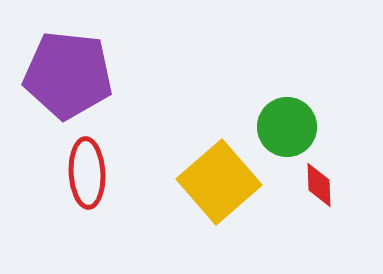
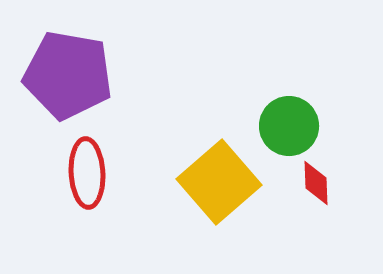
purple pentagon: rotated 4 degrees clockwise
green circle: moved 2 px right, 1 px up
red diamond: moved 3 px left, 2 px up
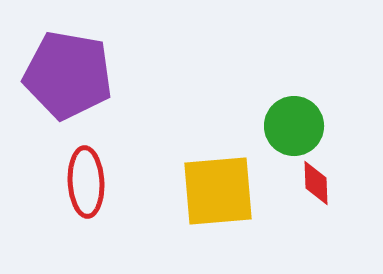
green circle: moved 5 px right
red ellipse: moved 1 px left, 9 px down
yellow square: moved 1 px left, 9 px down; rotated 36 degrees clockwise
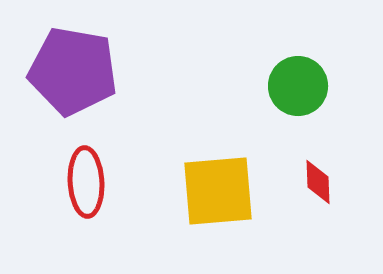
purple pentagon: moved 5 px right, 4 px up
green circle: moved 4 px right, 40 px up
red diamond: moved 2 px right, 1 px up
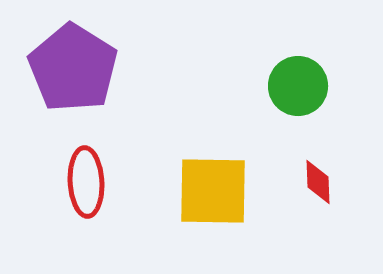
purple pentagon: moved 3 px up; rotated 22 degrees clockwise
yellow square: moved 5 px left; rotated 6 degrees clockwise
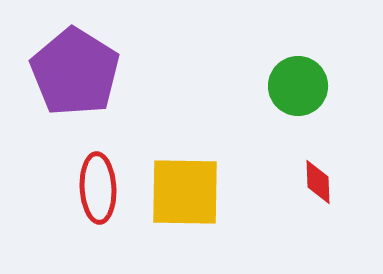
purple pentagon: moved 2 px right, 4 px down
red ellipse: moved 12 px right, 6 px down
yellow square: moved 28 px left, 1 px down
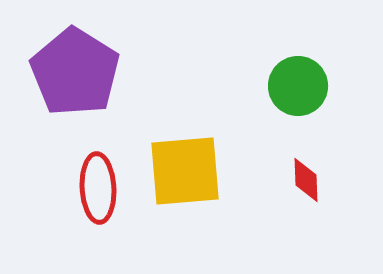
red diamond: moved 12 px left, 2 px up
yellow square: moved 21 px up; rotated 6 degrees counterclockwise
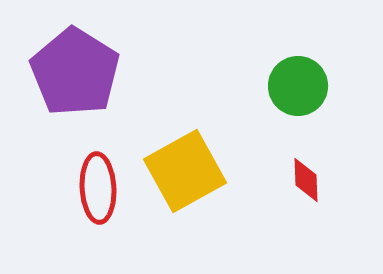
yellow square: rotated 24 degrees counterclockwise
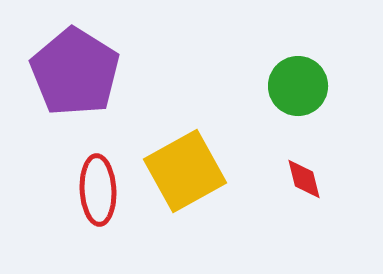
red diamond: moved 2 px left, 1 px up; rotated 12 degrees counterclockwise
red ellipse: moved 2 px down
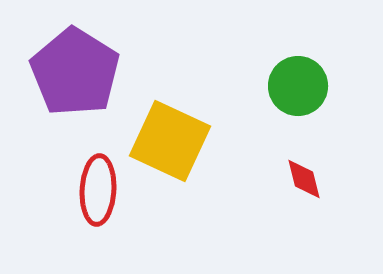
yellow square: moved 15 px left, 30 px up; rotated 36 degrees counterclockwise
red ellipse: rotated 6 degrees clockwise
